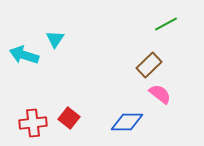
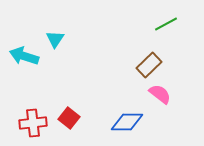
cyan arrow: moved 1 px down
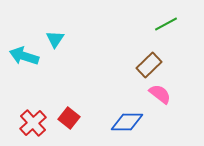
red cross: rotated 36 degrees counterclockwise
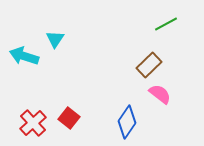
blue diamond: rotated 56 degrees counterclockwise
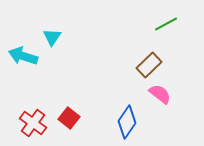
cyan triangle: moved 3 px left, 2 px up
cyan arrow: moved 1 px left
red cross: rotated 12 degrees counterclockwise
